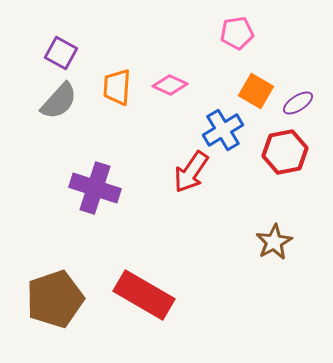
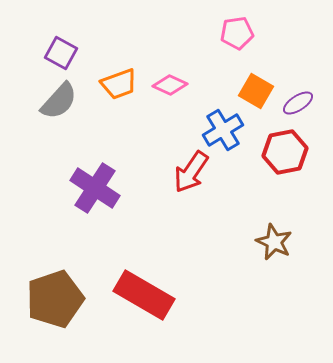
orange trapezoid: moved 2 px right, 3 px up; rotated 114 degrees counterclockwise
purple cross: rotated 15 degrees clockwise
brown star: rotated 18 degrees counterclockwise
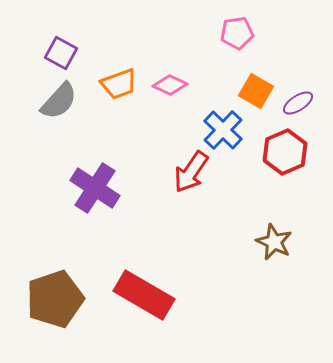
blue cross: rotated 15 degrees counterclockwise
red hexagon: rotated 12 degrees counterclockwise
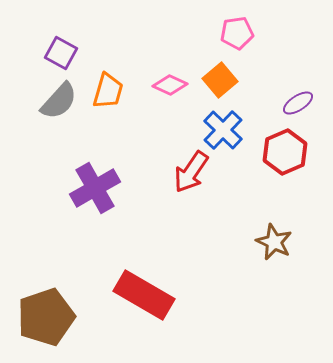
orange trapezoid: moved 11 px left, 7 px down; rotated 54 degrees counterclockwise
orange square: moved 36 px left, 11 px up; rotated 20 degrees clockwise
purple cross: rotated 27 degrees clockwise
brown pentagon: moved 9 px left, 18 px down
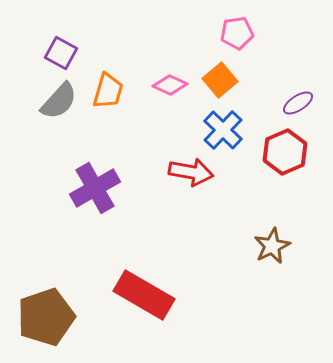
red arrow: rotated 114 degrees counterclockwise
brown star: moved 2 px left, 4 px down; rotated 21 degrees clockwise
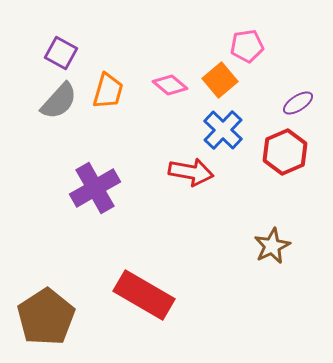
pink pentagon: moved 10 px right, 13 px down
pink diamond: rotated 16 degrees clockwise
brown pentagon: rotated 14 degrees counterclockwise
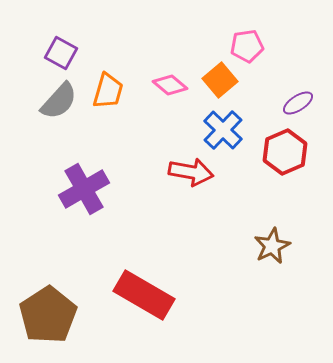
purple cross: moved 11 px left, 1 px down
brown pentagon: moved 2 px right, 2 px up
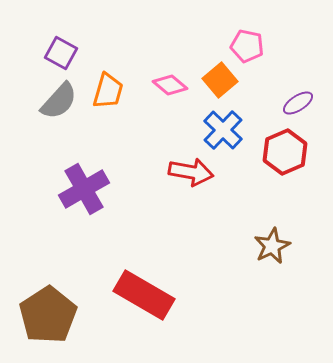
pink pentagon: rotated 20 degrees clockwise
